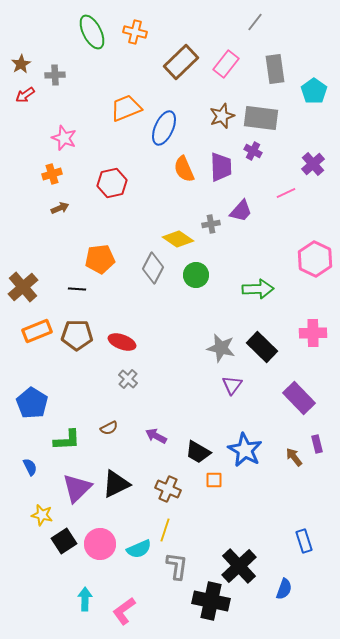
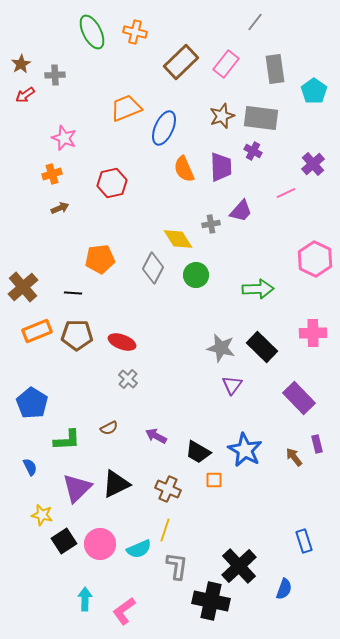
yellow diamond at (178, 239): rotated 24 degrees clockwise
black line at (77, 289): moved 4 px left, 4 px down
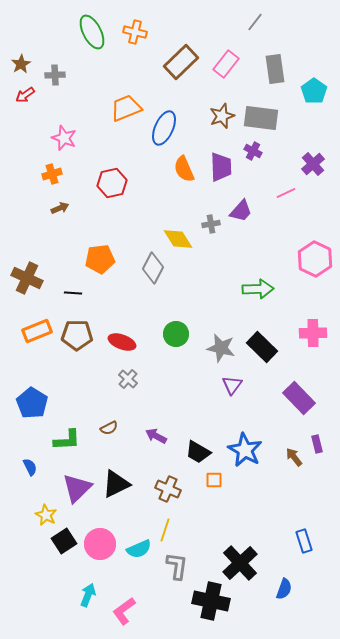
green circle at (196, 275): moved 20 px left, 59 px down
brown cross at (23, 287): moved 4 px right, 9 px up; rotated 24 degrees counterclockwise
yellow star at (42, 515): moved 4 px right; rotated 15 degrees clockwise
black cross at (239, 566): moved 1 px right, 3 px up
cyan arrow at (85, 599): moved 3 px right, 4 px up; rotated 20 degrees clockwise
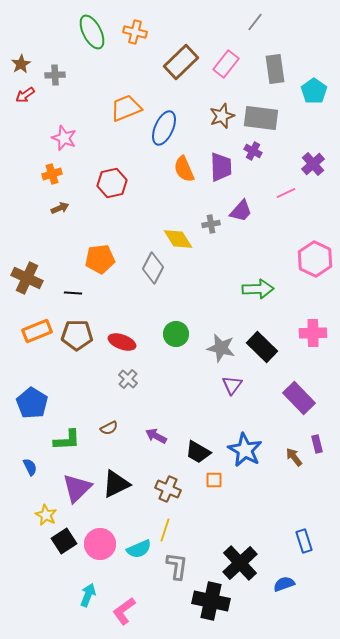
blue semicircle at (284, 589): moved 5 px up; rotated 130 degrees counterclockwise
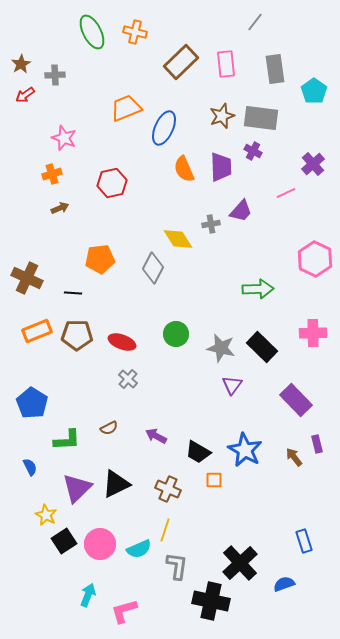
pink rectangle at (226, 64): rotated 44 degrees counterclockwise
purple rectangle at (299, 398): moved 3 px left, 2 px down
pink L-shape at (124, 611): rotated 20 degrees clockwise
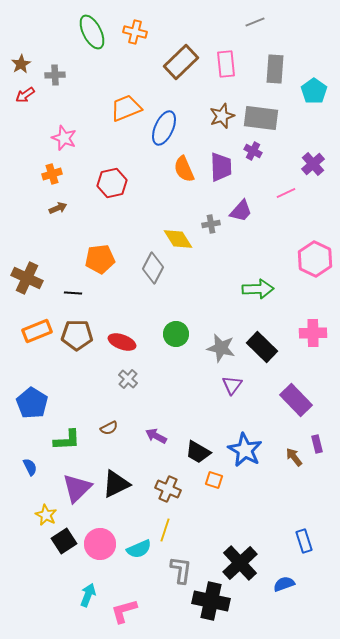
gray line at (255, 22): rotated 30 degrees clockwise
gray rectangle at (275, 69): rotated 12 degrees clockwise
brown arrow at (60, 208): moved 2 px left
orange square at (214, 480): rotated 18 degrees clockwise
gray L-shape at (177, 566): moved 4 px right, 4 px down
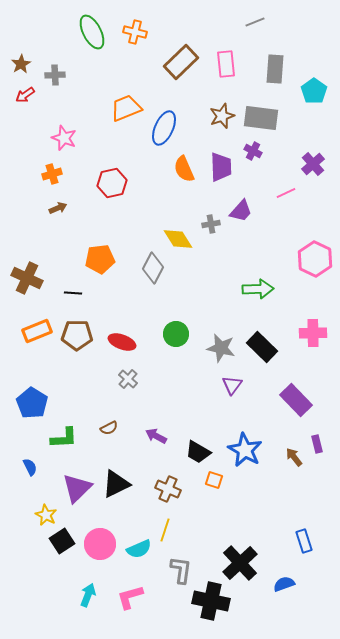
green L-shape at (67, 440): moved 3 px left, 2 px up
black square at (64, 541): moved 2 px left
pink L-shape at (124, 611): moved 6 px right, 14 px up
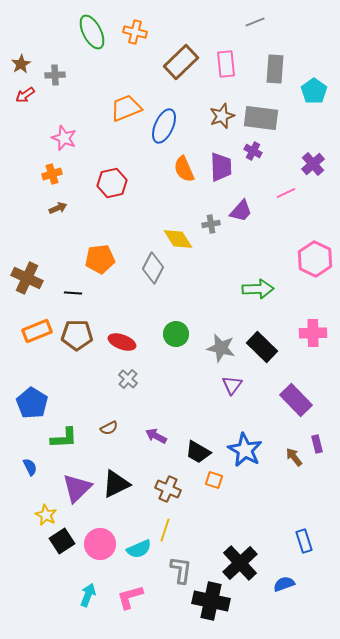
blue ellipse at (164, 128): moved 2 px up
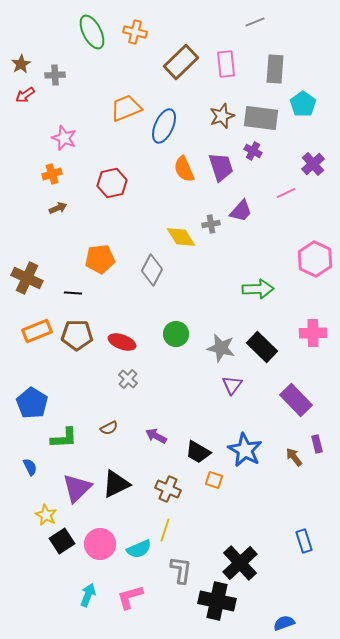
cyan pentagon at (314, 91): moved 11 px left, 13 px down
purple trapezoid at (221, 167): rotated 16 degrees counterclockwise
yellow diamond at (178, 239): moved 3 px right, 2 px up
gray diamond at (153, 268): moved 1 px left, 2 px down
blue semicircle at (284, 584): moved 39 px down
black cross at (211, 601): moved 6 px right
